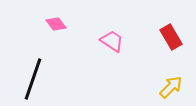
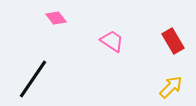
pink diamond: moved 6 px up
red rectangle: moved 2 px right, 4 px down
black line: rotated 15 degrees clockwise
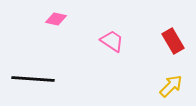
pink diamond: moved 1 px down; rotated 40 degrees counterclockwise
black line: rotated 60 degrees clockwise
yellow arrow: moved 1 px up
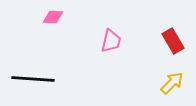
pink diamond: moved 3 px left, 2 px up; rotated 10 degrees counterclockwise
pink trapezoid: moved 1 px left; rotated 70 degrees clockwise
yellow arrow: moved 1 px right, 3 px up
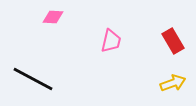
black line: rotated 24 degrees clockwise
yellow arrow: moved 1 px right; rotated 25 degrees clockwise
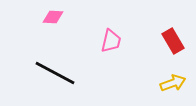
black line: moved 22 px right, 6 px up
